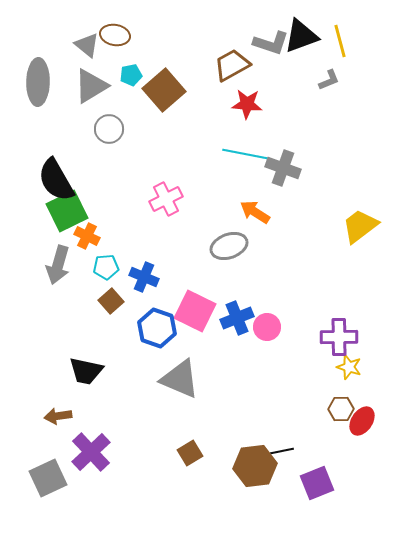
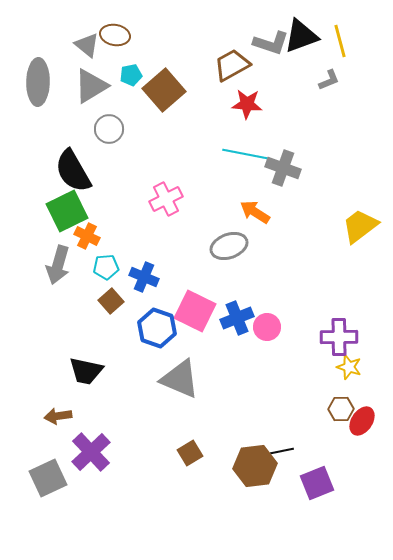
black semicircle at (56, 180): moved 17 px right, 9 px up
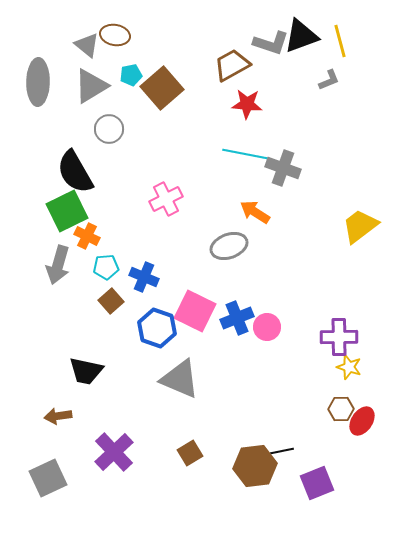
brown square at (164, 90): moved 2 px left, 2 px up
black semicircle at (73, 171): moved 2 px right, 1 px down
purple cross at (91, 452): moved 23 px right
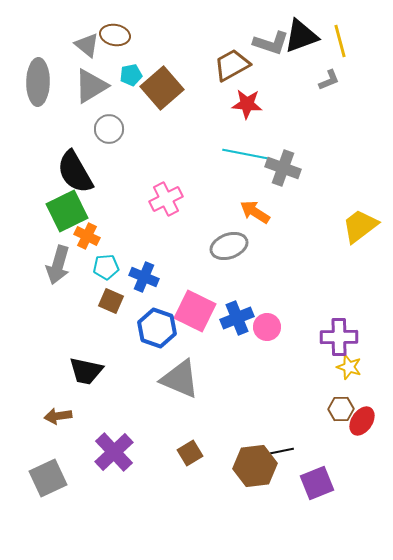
brown square at (111, 301): rotated 25 degrees counterclockwise
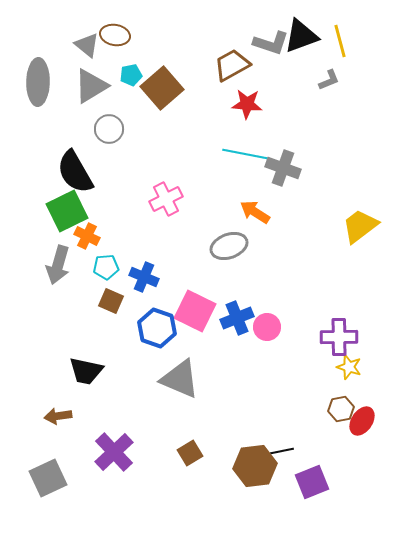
brown hexagon at (341, 409): rotated 10 degrees counterclockwise
purple square at (317, 483): moved 5 px left, 1 px up
